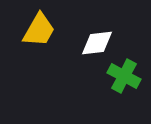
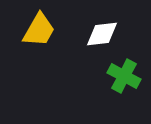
white diamond: moved 5 px right, 9 px up
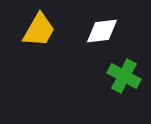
white diamond: moved 3 px up
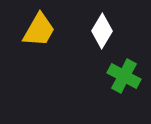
white diamond: rotated 52 degrees counterclockwise
